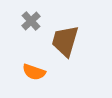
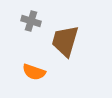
gray cross: rotated 30 degrees counterclockwise
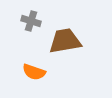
brown trapezoid: rotated 64 degrees clockwise
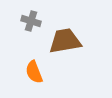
orange semicircle: rotated 50 degrees clockwise
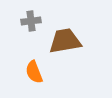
gray cross: rotated 24 degrees counterclockwise
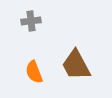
brown trapezoid: moved 11 px right, 24 px down; rotated 108 degrees counterclockwise
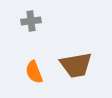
brown trapezoid: rotated 72 degrees counterclockwise
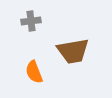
brown trapezoid: moved 3 px left, 14 px up
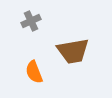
gray cross: rotated 18 degrees counterclockwise
